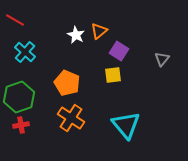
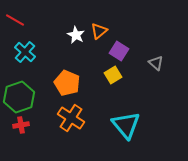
gray triangle: moved 6 px left, 4 px down; rotated 28 degrees counterclockwise
yellow square: rotated 24 degrees counterclockwise
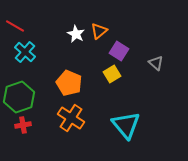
red line: moved 6 px down
white star: moved 1 px up
yellow square: moved 1 px left, 1 px up
orange pentagon: moved 2 px right
red cross: moved 2 px right
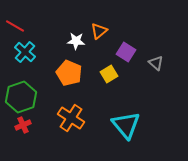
white star: moved 7 px down; rotated 24 degrees counterclockwise
purple square: moved 7 px right, 1 px down
yellow square: moved 3 px left
orange pentagon: moved 10 px up
green hexagon: moved 2 px right
red cross: rotated 14 degrees counterclockwise
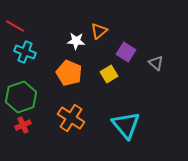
cyan cross: rotated 20 degrees counterclockwise
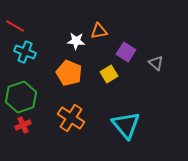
orange triangle: rotated 30 degrees clockwise
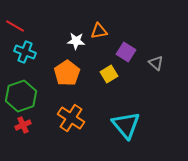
orange pentagon: moved 2 px left; rotated 15 degrees clockwise
green hexagon: moved 1 px up
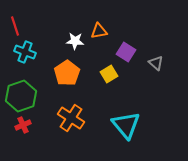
red line: rotated 42 degrees clockwise
white star: moved 1 px left
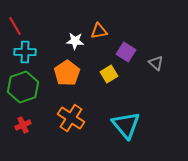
red line: rotated 12 degrees counterclockwise
cyan cross: rotated 20 degrees counterclockwise
green hexagon: moved 2 px right, 9 px up
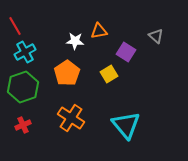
cyan cross: rotated 30 degrees counterclockwise
gray triangle: moved 27 px up
